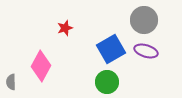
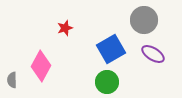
purple ellipse: moved 7 px right, 3 px down; rotated 15 degrees clockwise
gray semicircle: moved 1 px right, 2 px up
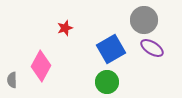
purple ellipse: moved 1 px left, 6 px up
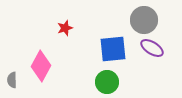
blue square: moved 2 px right; rotated 24 degrees clockwise
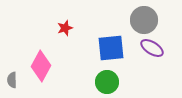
blue square: moved 2 px left, 1 px up
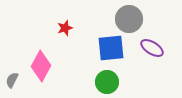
gray circle: moved 15 px left, 1 px up
gray semicircle: rotated 28 degrees clockwise
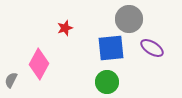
pink diamond: moved 2 px left, 2 px up
gray semicircle: moved 1 px left
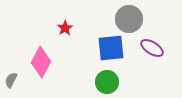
red star: rotated 14 degrees counterclockwise
pink diamond: moved 2 px right, 2 px up
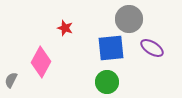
red star: rotated 21 degrees counterclockwise
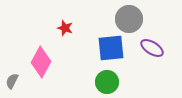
gray semicircle: moved 1 px right, 1 px down
